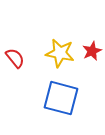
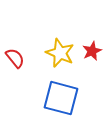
yellow star: rotated 12 degrees clockwise
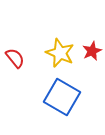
blue square: moved 1 px right, 1 px up; rotated 15 degrees clockwise
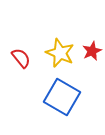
red semicircle: moved 6 px right
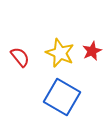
red semicircle: moved 1 px left, 1 px up
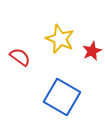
yellow star: moved 14 px up
red semicircle: rotated 15 degrees counterclockwise
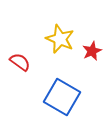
red semicircle: moved 5 px down
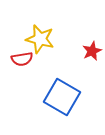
yellow star: moved 20 px left; rotated 8 degrees counterclockwise
red semicircle: moved 2 px right, 3 px up; rotated 135 degrees clockwise
